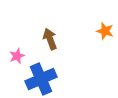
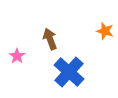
pink star: rotated 14 degrees counterclockwise
blue cross: moved 28 px right, 7 px up; rotated 24 degrees counterclockwise
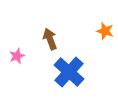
pink star: rotated 14 degrees clockwise
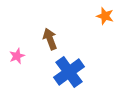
orange star: moved 15 px up
blue cross: rotated 12 degrees clockwise
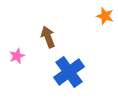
brown arrow: moved 2 px left, 2 px up
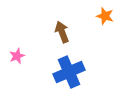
brown arrow: moved 14 px right, 5 px up
blue cross: rotated 12 degrees clockwise
